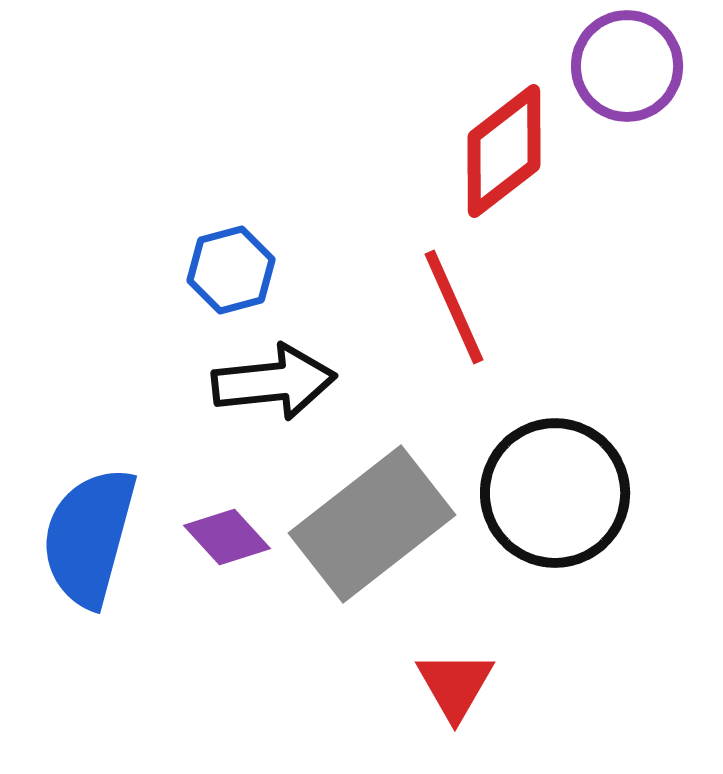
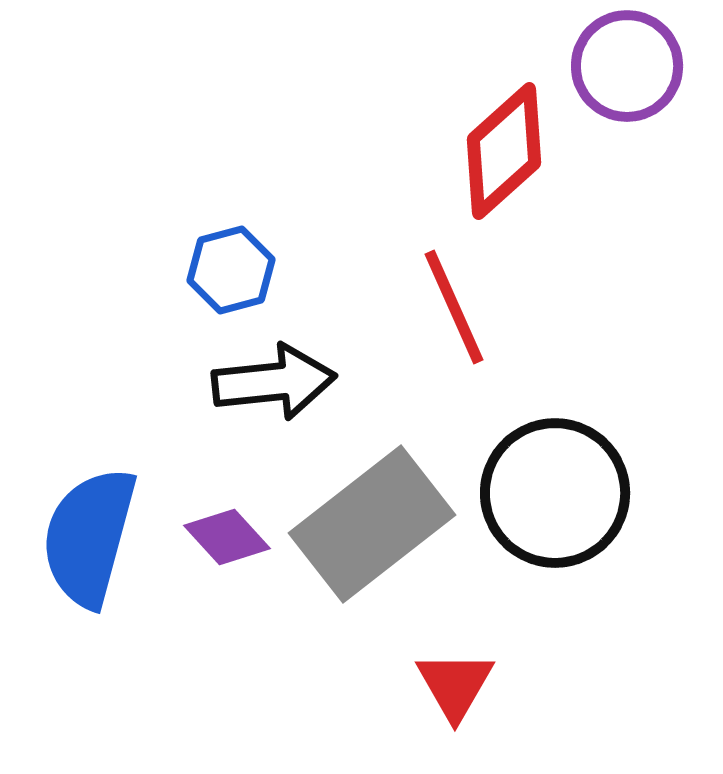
red diamond: rotated 4 degrees counterclockwise
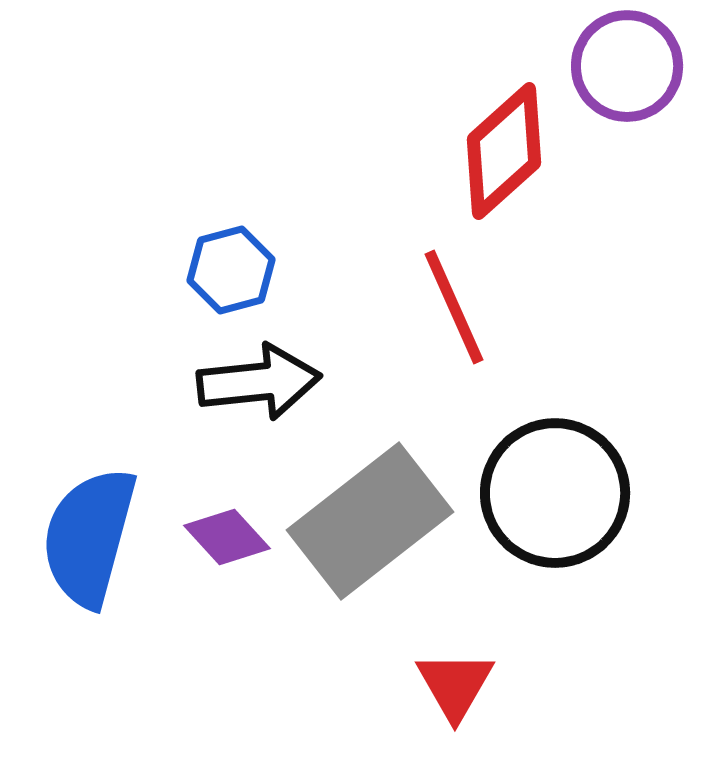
black arrow: moved 15 px left
gray rectangle: moved 2 px left, 3 px up
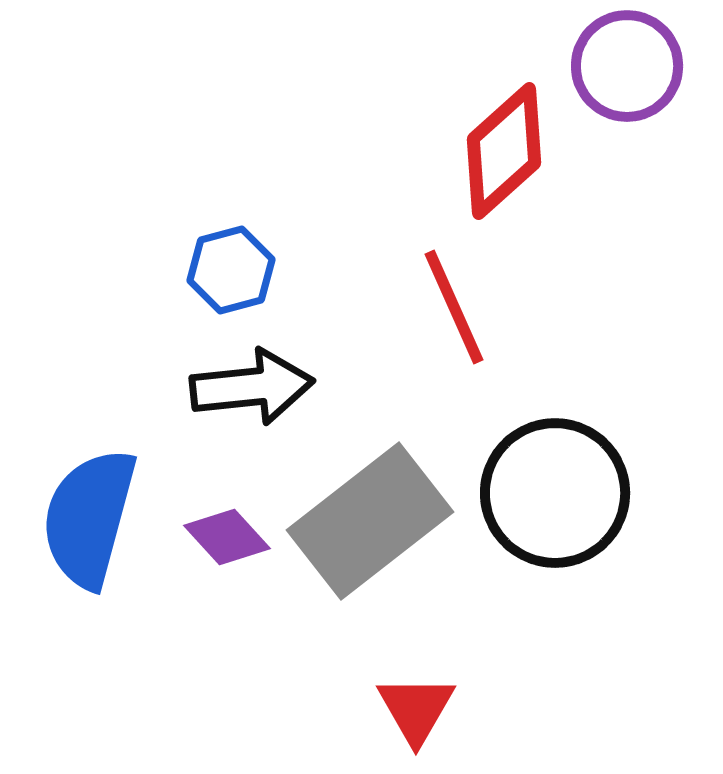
black arrow: moved 7 px left, 5 px down
blue semicircle: moved 19 px up
red triangle: moved 39 px left, 24 px down
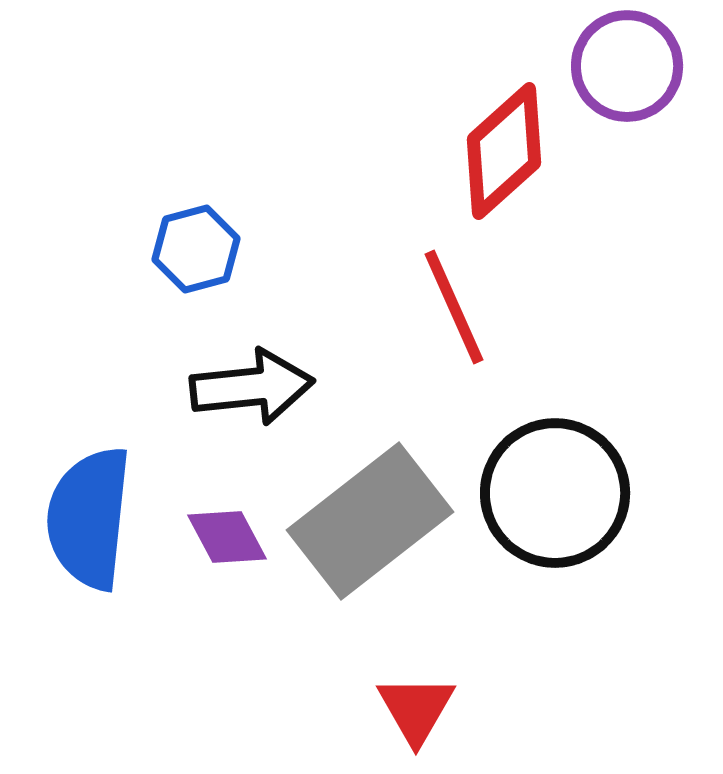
blue hexagon: moved 35 px left, 21 px up
blue semicircle: rotated 9 degrees counterclockwise
purple diamond: rotated 14 degrees clockwise
